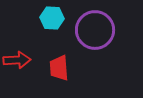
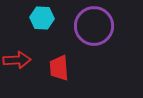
cyan hexagon: moved 10 px left
purple circle: moved 1 px left, 4 px up
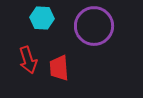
red arrow: moved 11 px right; rotated 76 degrees clockwise
